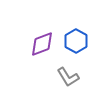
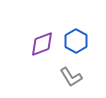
gray L-shape: moved 3 px right
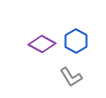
purple diamond: rotated 48 degrees clockwise
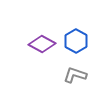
gray L-shape: moved 4 px right, 2 px up; rotated 140 degrees clockwise
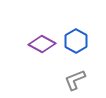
gray L-shape: moved 5 px down; rotated 40 degrees counterclockwise
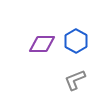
purple diamond: rotated 28 degrees counterclockwise
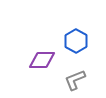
purple diamond: moved 16 px down
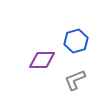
blue hexagon: rotated 15 degrees clockwise
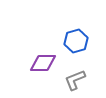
purple diamond: moved 1 px right, 3 px down
